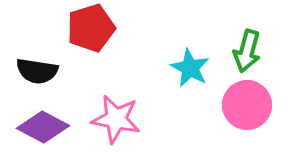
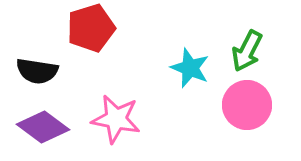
green arrow: rotated 12 degrees clockwise
cyan star: rotated 6 degrees counterclockwise
purple diamond: rotated 9 degrees clockwise
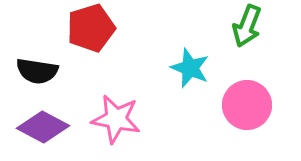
green arrow: moved 25 px up; rotated 6 degrees counterclockwise
purple diamond: rotated 9 degrees counterclockwise
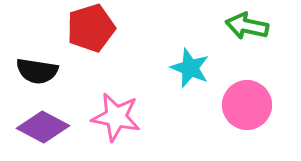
green arrow: rotated 81 degrees clockwise
pink star: moved 2 px up
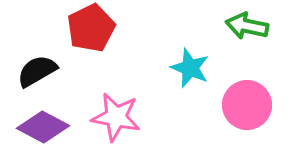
red pentagon: rotated 9 degrees counterclockwise
black semicircle: rotated 141 degrees clockwise
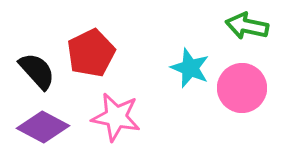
red pentagon: moved 25 px down
black semicircle: rotated 78 degrees clockwise
pink circle: moved 5 px left, 17 px up
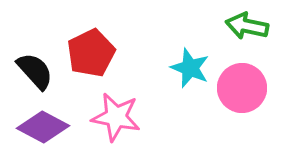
black semicircle: moved 2 px left
